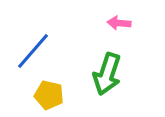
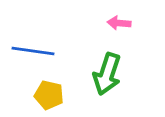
blue line: rotated 57 degrees clockwise
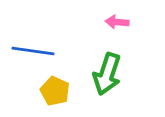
pink arrow: moved 2 px left, 1 px up
yellow pentagon: moved 6 px right, 4 px up; rotated 12 degrees clockwise
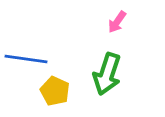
pink arrow: rotated 60 degrees counterclockwise
blue line: moved 7 px left, 8 px down
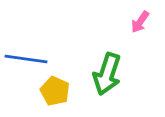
pink arrow: moved 23 px right
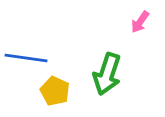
blue line: moved 1 px up
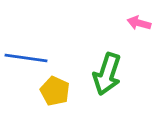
pink arrow: moved 1 px left, 1 px down; rotated 70 degrees clockwise
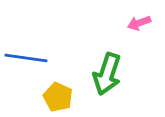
pink arrow: rotated 35 degrees counterclockwise
yellow pentagon: moved 3 px right, 6 px down
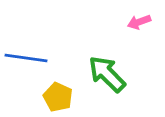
pink arrow: moved 1 px up
green arrow: rotated 117 degrees clockwise
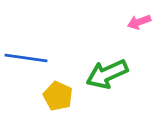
green arrow: rotated 69 degrees counterclockwise
yellow pentagon: moved 1 px up
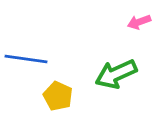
blue line: moved 1 px down
green arrow: moved 9 px right
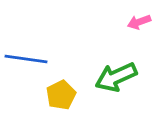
green arrow: moved 3 px down
yellow pentagon: moved 3 px right, 1 px up; rotated 20 degrees clockwise
